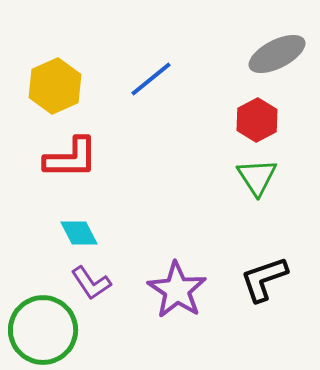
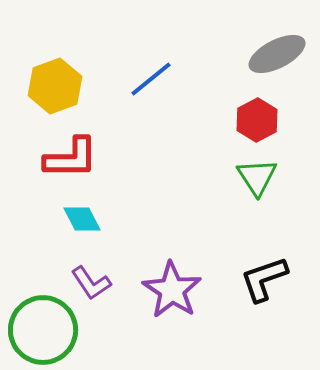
yellow hexagon: rotated 4 degrees clockwise
cyan diamond: moved 3 px right, 14 px up
purple star: moved 5 px left
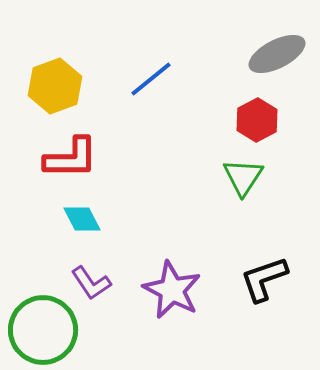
green triangle: moved 14 px left; rotated 6 degrees clockwise
purple star: rotated 6 degrees counterclockwise
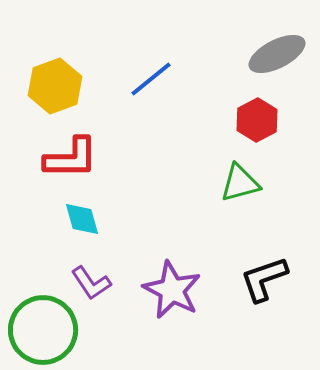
green triangle: moved 3 px left, 6 px down; rotated 42 degrees clockwise
cyan diamond: rotated 12 degrees clockwise
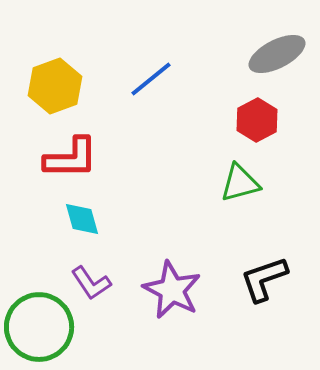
green circle: moved 4 px left, 3 px up
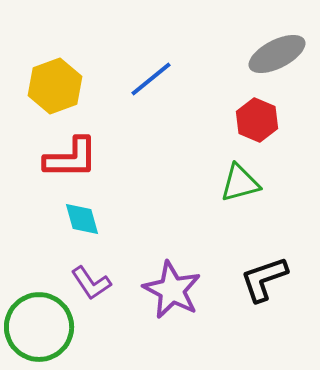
red hexagon: rotated 9 degrees counterclockwise
